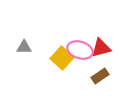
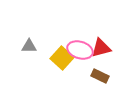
gray triangle: moved 5 px right, 1 px up
brown rectangle: rotated 60 degrees clockwise
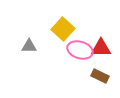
red triangle: rotated 15 degrees clockwise
yellow square: moved 1 px right, 29 px up
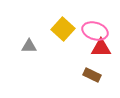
pink ellipse: moved 15 px right, 19 px up
brown rectangle: moved 8 px left, 1 px up
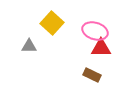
yellow square: moved 11 px left, 6 px up
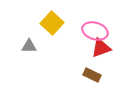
red triangle: rotated 20 degrees counterclockwise
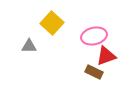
pink ellipse: moved 1 px left, 5 px down; rotated 30 degrees counterclockwise
red triangle: moved 5 px right, 8 px down
brown rectangle: moved 2 px right, 3 px up
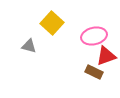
gray triangle: rotated 14 degrees clockwise
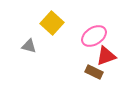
pink ellipse: rotated 20 degrees counterclockwise
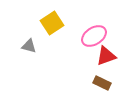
yellow square: rotated 15 degrees clockwise
brown rectangle: moved 8 px right, 11 px down
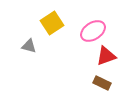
pink ellipse: moved 1 px left, 5 px up
